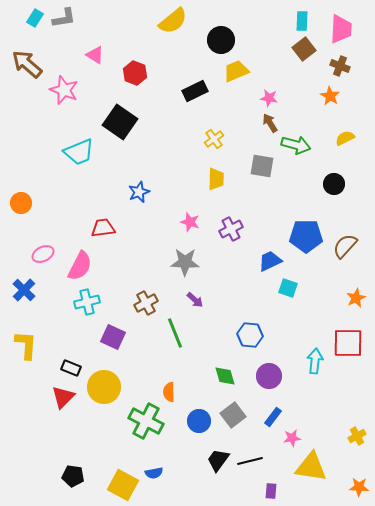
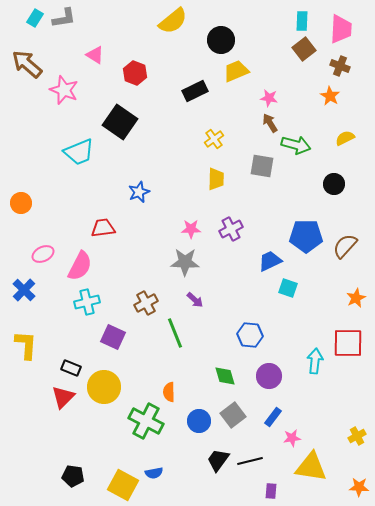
pink star at (190, 222): moved 1 px right, 7 px down; rotated 18 degrees counterclockwise
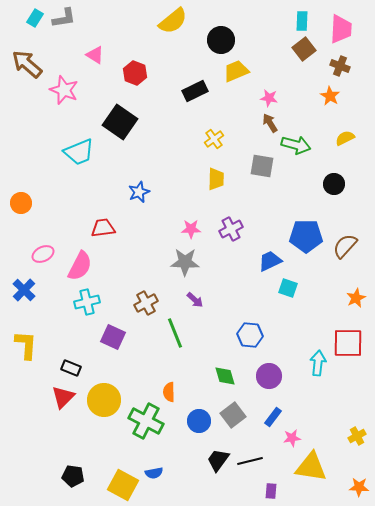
cyan arrow at (315, 361): moved 3 px right, 2 px down
yellow circle at (104, 387): moved 13 px down
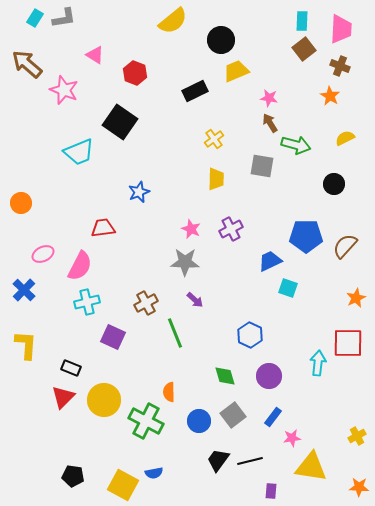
pink star at (191, 229): rotated 24 degrees clockwise
blue hexagon at (250, 335): rotated 20 degrees clockwise
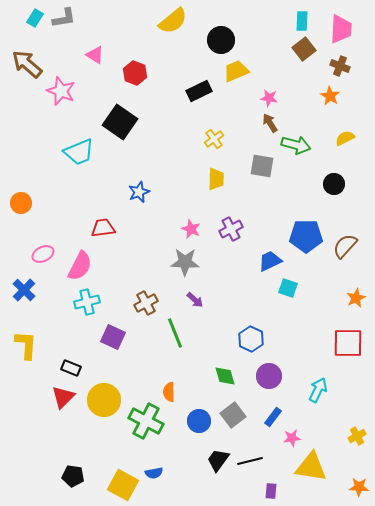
pink star at (64, 90): moved 3 px left, 1 px down
black rectangle at (195, 91): moved 4 px right
blue hexagon at (250, 335): moved 1 px right, 4 px down
cyan arrow at (318, 363): moved 27 px down; rotated 20 degrees clockwise
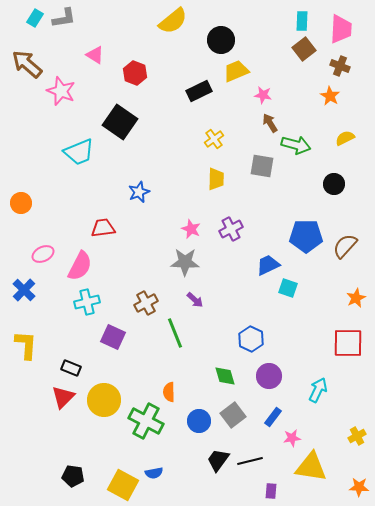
pink star at (269, 98): moved 6 px left, 3 px up
blue trapezoid at (270, 261): moved 2 px left, 4 px down
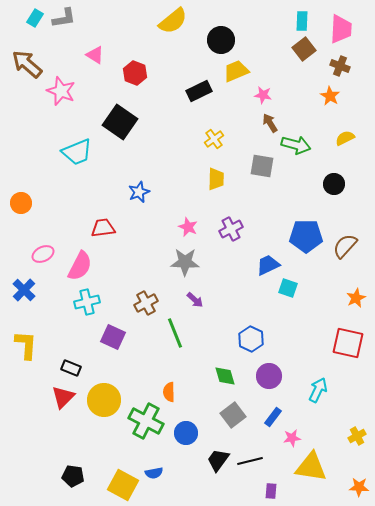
cyan trapezoid at (79, 152): moved 2 px left
pink star at (191, 229): moved 3 px left, 2 px up
red square at (348, 343): rotated 12 degrees clockwise
blue circle at (199, 421): moved 13 px left, 12 px down
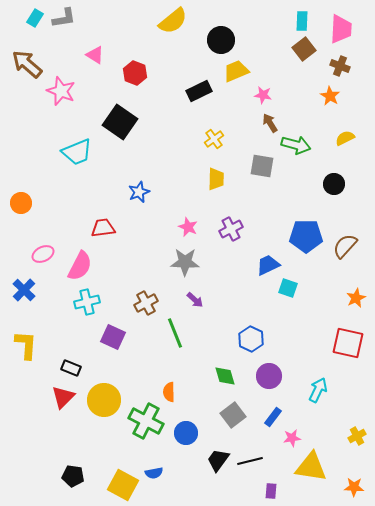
orange star at (359, 487): moved 5 px left
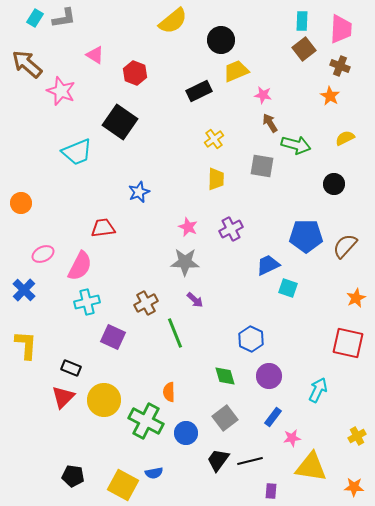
gray square at (233, 415): moved 8 px left, 3 px down
